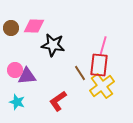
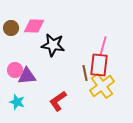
brown line: moved 5 px right; rotated 21 degrees clockwise
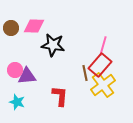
red rectangle: moved 1 px right; rotated 35 degrees clockwise
yellow cross: moved 1 px right, 1 px up
red L-shape: moved 2 px right, 5 px up; rotated 130 degrees clockwise
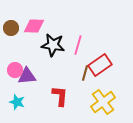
pink line: moved 25 px left, 1 px up
red rectangle: rotated 15 degrees clockwise
brown line: rotated 28 degrees clockwise
yellow cross: moved 17 px down
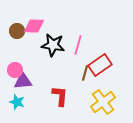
brown circle: moved 6 px right, 3 px down
purple triangle: moved 4 px left, 5 px down
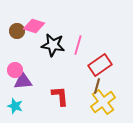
pink diamond: rotated 15 degrees clockwise
brown line: moved 12 px right, 13 px down
red L-shape: rotated 10 degrees counterclockwise
cyan star: moved 2 px left, 4 px down
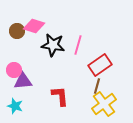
pink circle: moved 1 px left
yellow cross: moved 1 px right, 2 px down
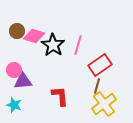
pink diamond: moved 10 px down
black star: rotated 25 degrees clockwise
cyan star: moved 1 px left, 1 px up
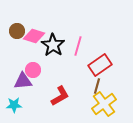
pink line: moved 1 px down
pink circle: moved 19 px right
red L-shape: rotated 65 degrees clockwise
cyan star: rotated 21 degrees counterclockwise
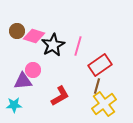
black star: rotated 10 degrees clockwise
